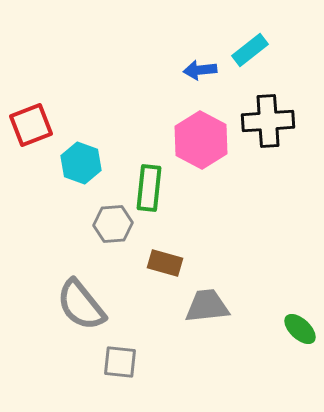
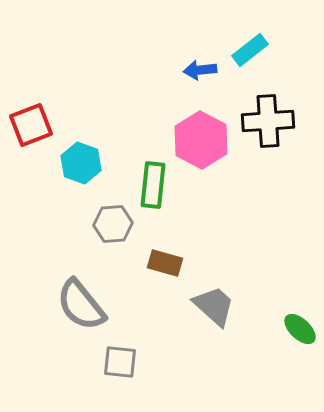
green rectangle: moved 4 px right, 3 px up
gray trapezoid: moved 7 px right; rotated 48 degrees clockwise
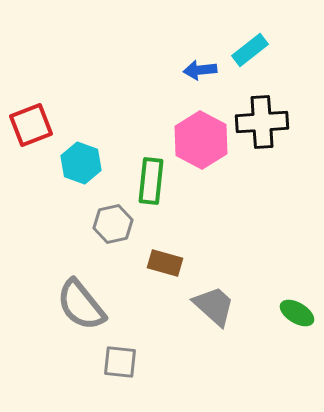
black cross: moved 6 px left, 1 px down
green rectangle: moved 2 px left, 4 px up
gray hexagon: rotated 9 degrees counterclockwise
green ellipse: moved 3 px left, 16 px up; rotated 12 degrees counterclockwise
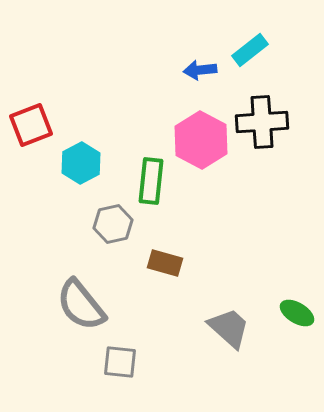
cyan hexagon: rotated 12 degrees clockwise
gray trapezoid: moved 15 px right, 22 px down
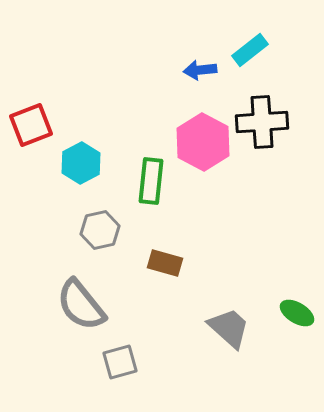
pink hexagon: moved 2 px right, 2 px down
gray hexagon: moved 13 px left, 6 px down
gray square: rotated 21 degrees counterclockwise
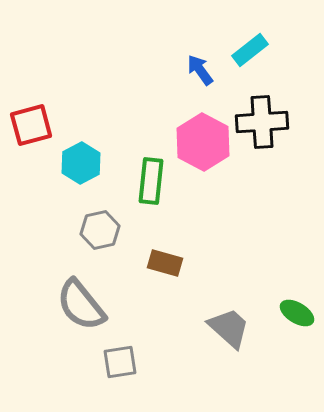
blue arrow: rotated 60 degrees clockwise
red square: rotated 6 degrees clockwise
gray square: rotated 6 degrees clockwise
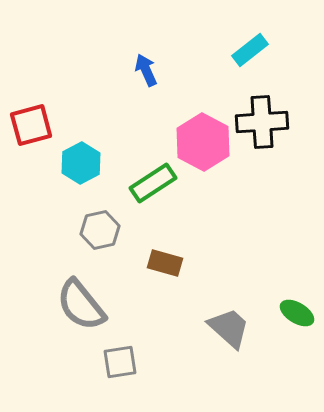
blue arrow: moved 54 px left; rotated 12 degrees clockwise
green rectangle: moved 2 px right, 2 px down; rotated 51 degrees clockwise
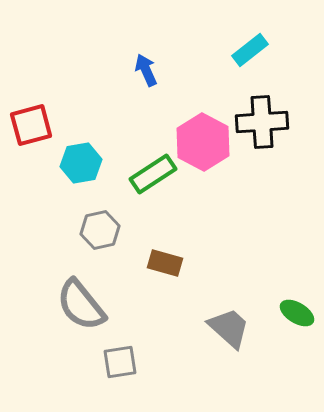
cyan hexagon: rotated 18 degrees clockwise
green rectangle: moved 9 px up
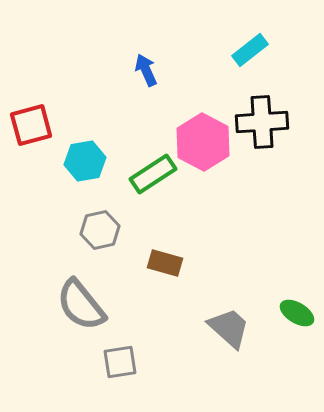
cyan hexagon: moved 4 px right, 2 px up
